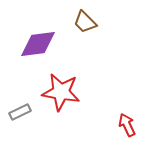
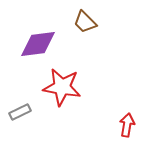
red star: moved 1 px right, 5 px up
red arrow: rotated 35 degrees clockwise
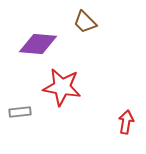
purple diamond: rotated 12 degrees clockwise
gray rectangle: rotated 20 degrees clockwise
red arrow: moved 1 px left, 3 px up
